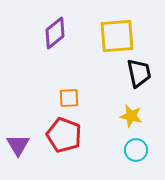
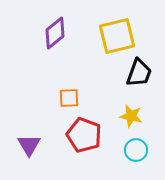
yellow square: rotated 9 degrees counterclockwise
black trapezoid: rotated 32 degrees clockwise
red pentagon: moved 20 px right
purple triangle: moved 11 px right
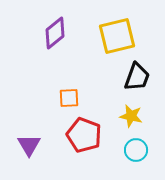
black trapezoid: moved 2 px left, 4 px down
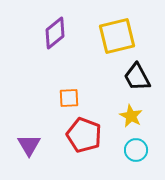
black trapezoid: rotated 132 degrees clockwise
yellow star: rotated 15 degrees clockwise
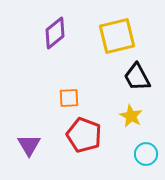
cyan circle: moved 10 px right, 4 px down
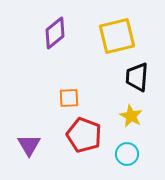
black trapezoid: rotated 32 degrees clockwise
cyan circle: moved 19 px left
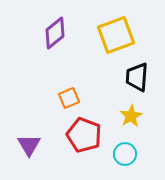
yellow square: moved 1 px left, 1 px up; rotated 6 degrees counterclockwise
orange square: rotated 20 degrees counterclockwise
yellow star: rotated 15 degrees clockwise
cyan circle: moved 2 px left
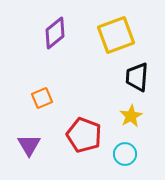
orange square: moved 27 px left
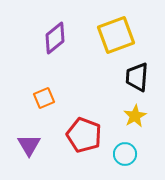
purple diamond: moved 5 px down
orange square: moved 2 px right
yellow star: moved 4 px right
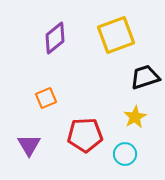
black trapezoid: moved 8 px right; rotated 68 degrees clockwise
orange square: moved 2 px right
yellow star: moved 1 px down
red pentagon: moved 1 px right; rotated 24 degrees counterclockwise
